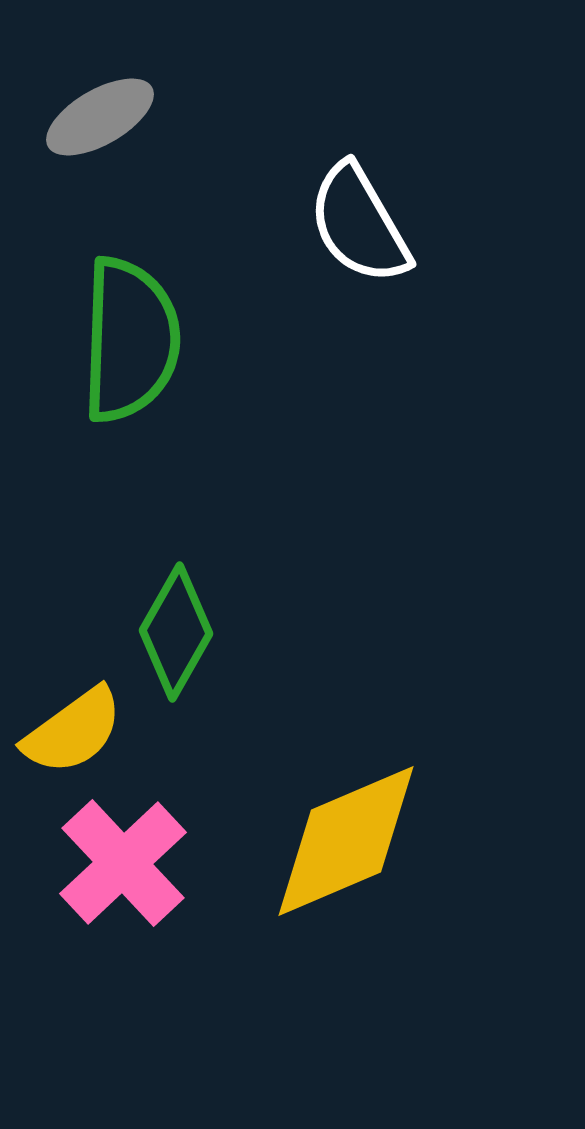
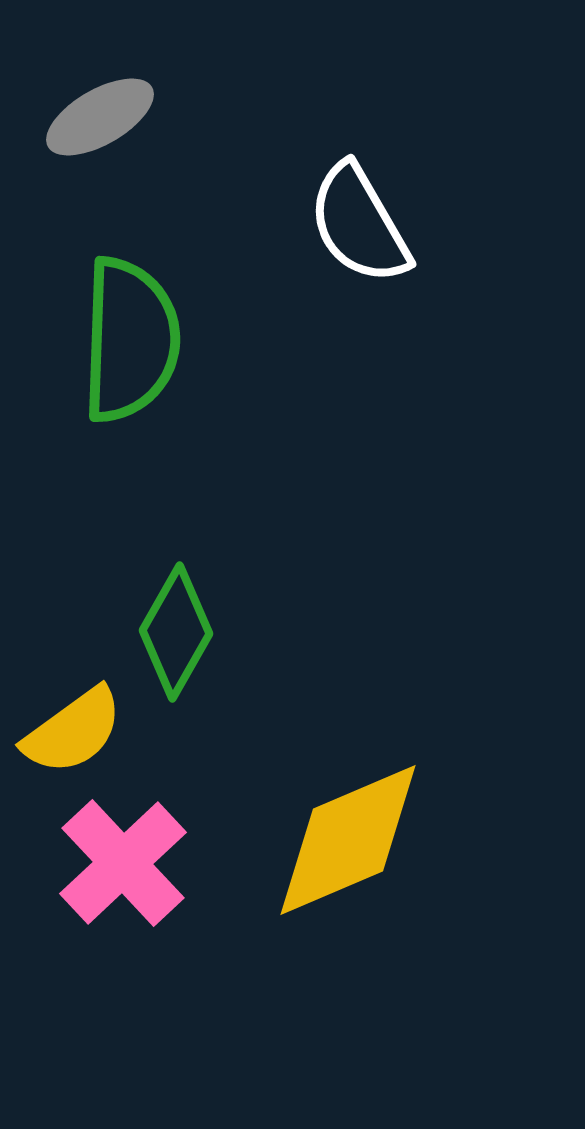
yellow diamond: moved 2 px right, 1 px up
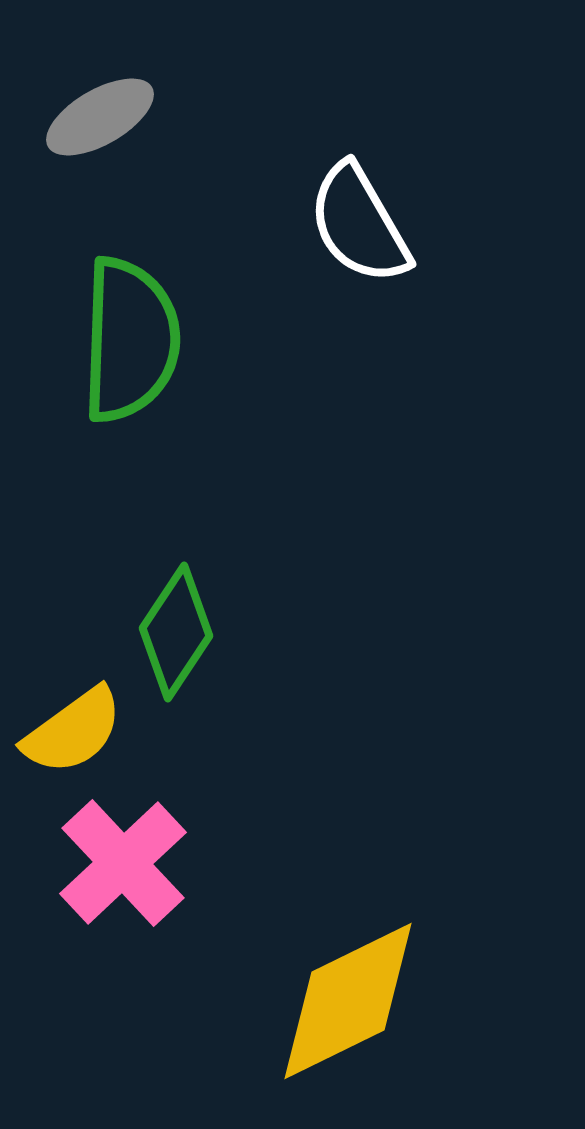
green diamond: rotated 4 degrees clockwise
yellow diamond: moved 161 px down; rotated 3 degrees counterclockwise
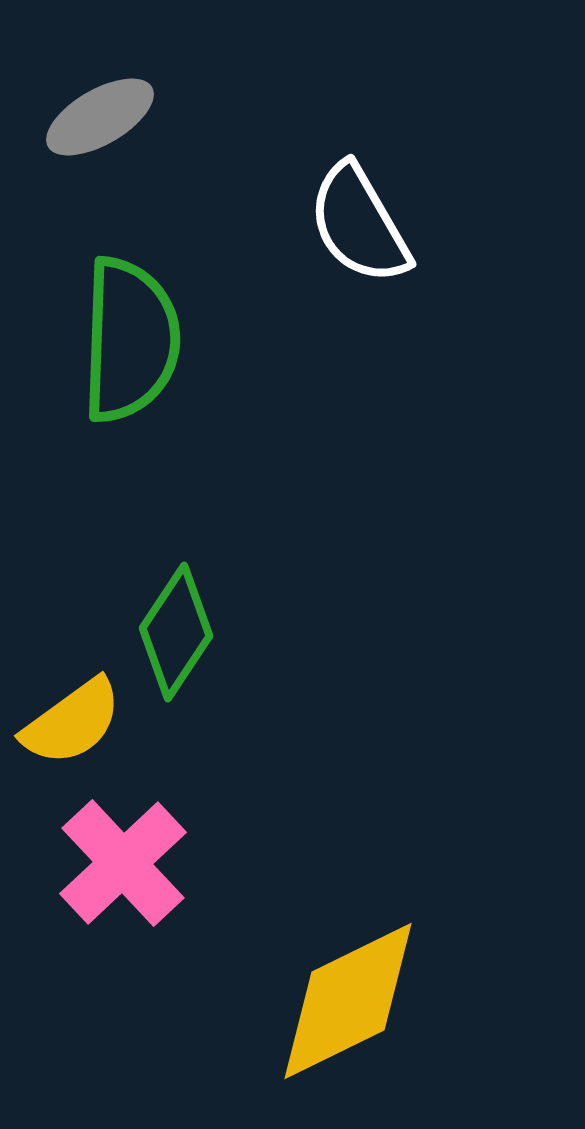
yellow semicircle: moved 1 px left, 9 px up
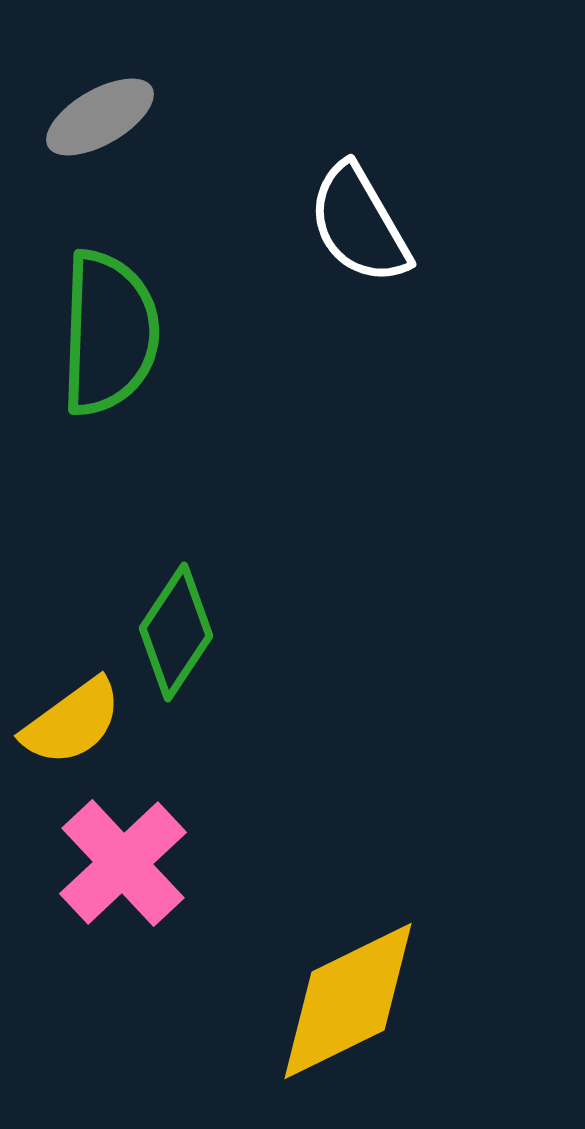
green semicircle: moved 21 px left, 7 px up
